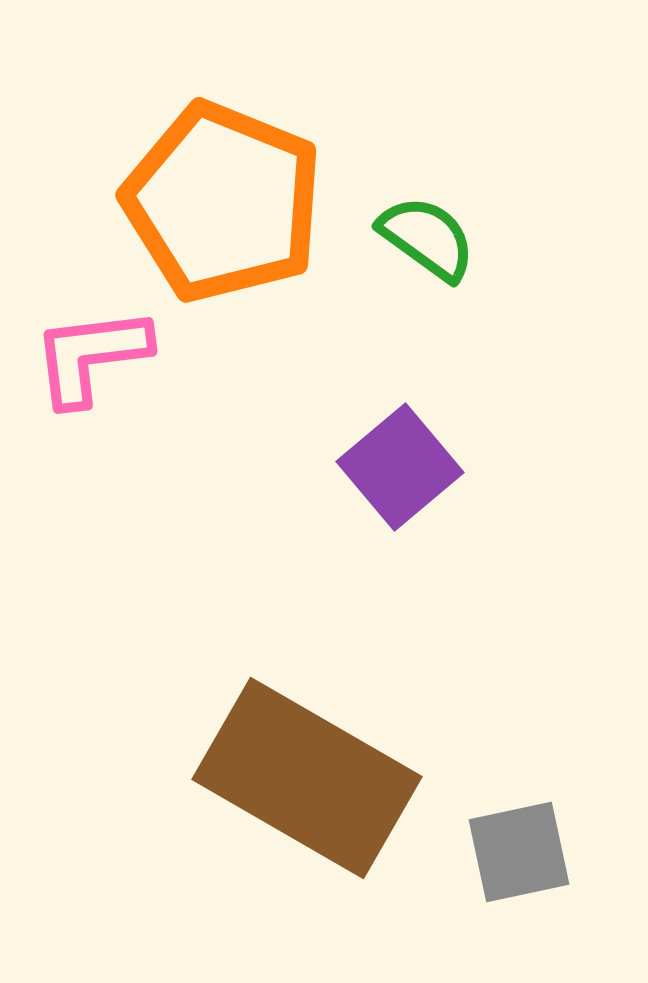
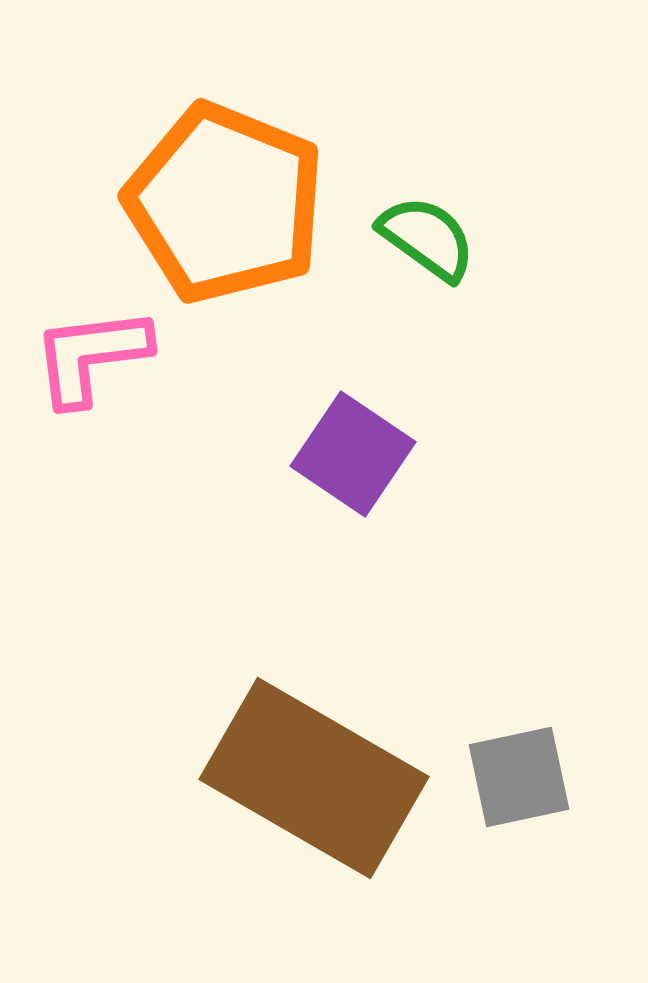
orange pentagon: moved 2 px right, 1 px down
purple square: moved 47 px left, 13 px up; rotated 16 degrees counterclockwise
brown rectangle: moved 7 px right
gray square: moved 75 px up
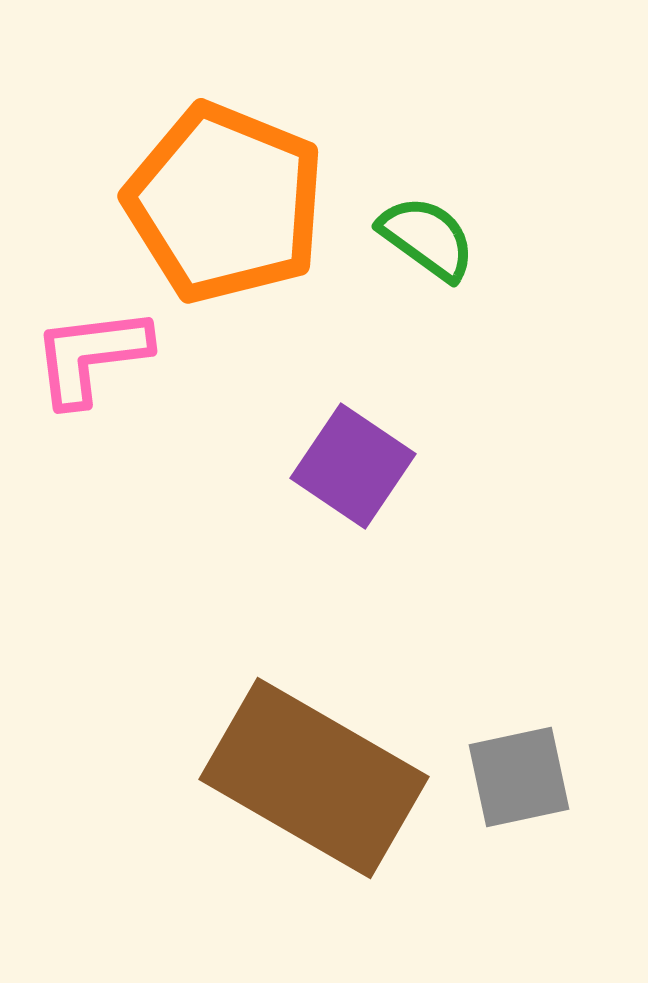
purple square: moved 12 px down
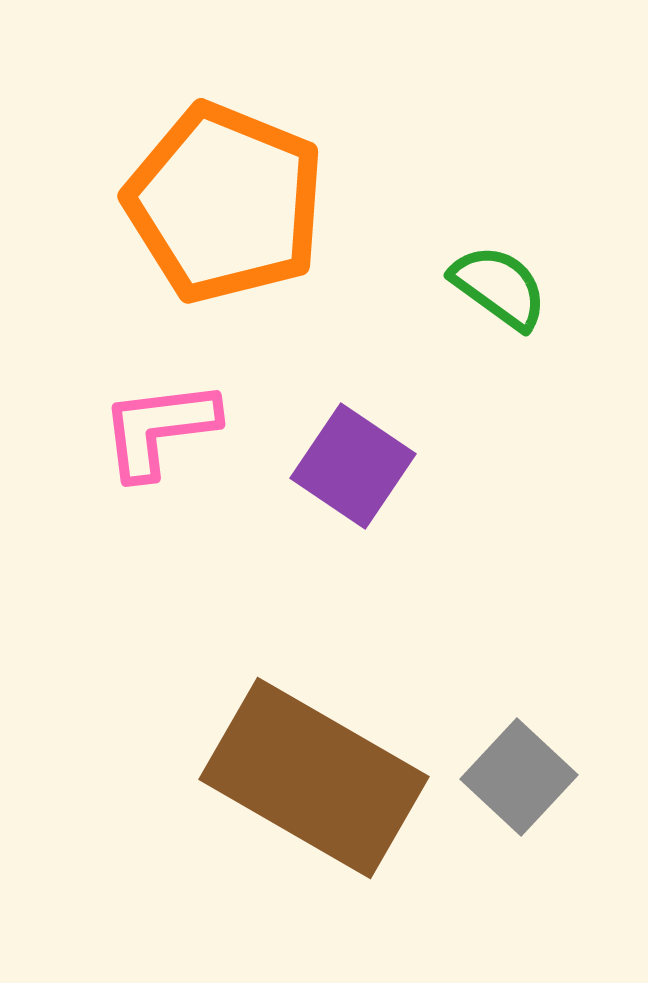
green semicircle: moved 72 px right, 49 px down
pink L-shape: moved 68 px right, 73 px down
gray square: rotated 35 degrees counterclockwise
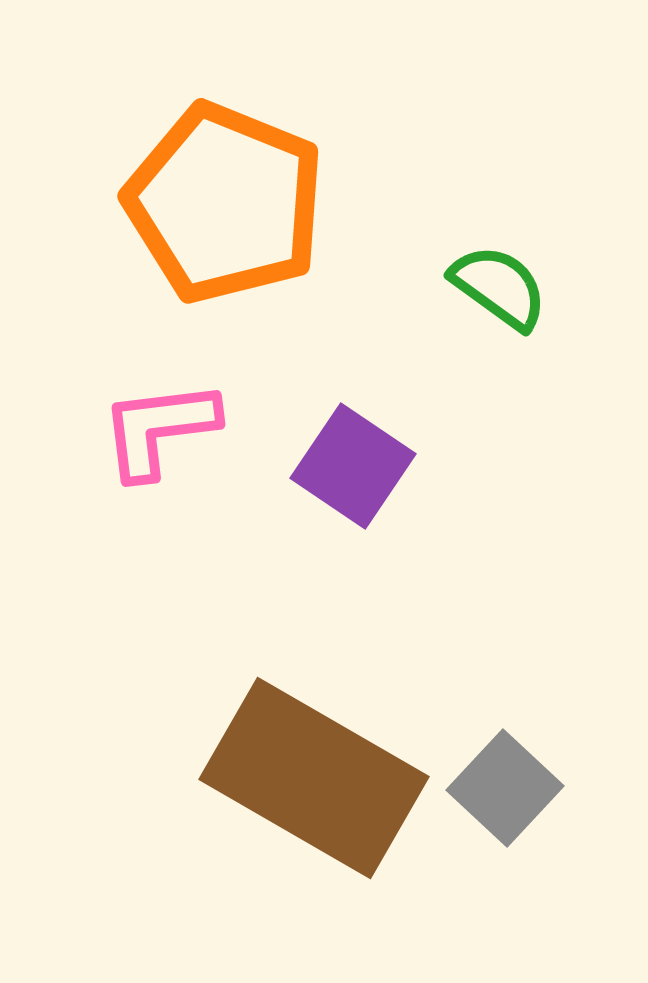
gray square: moved 14 px left, 11 px down
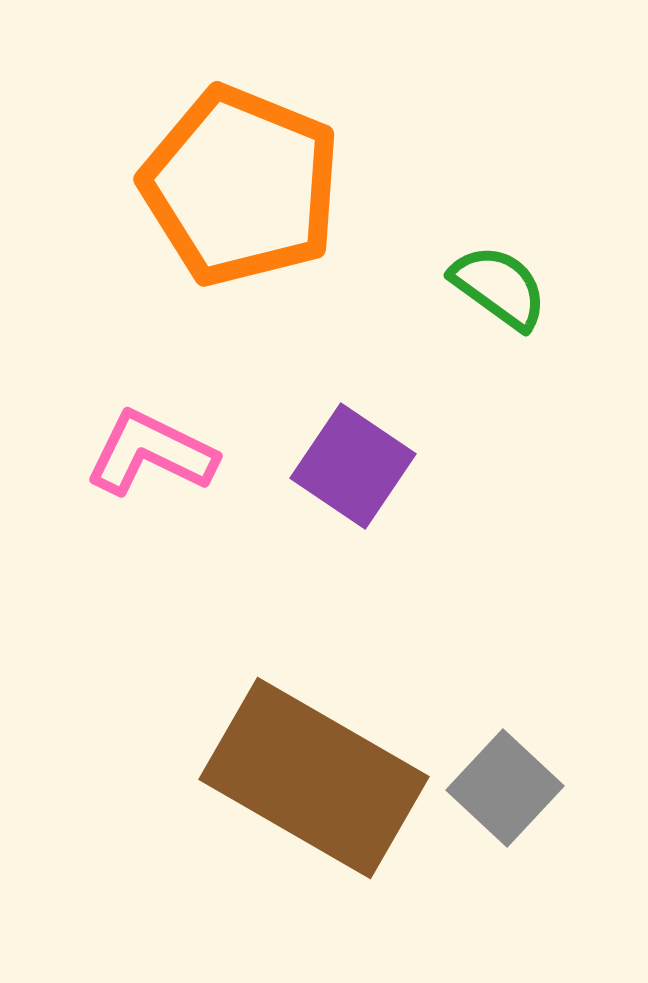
orange pentagon: moved 16 px right, 17 px up
pink L-shape: moved 8 px left, 24 px down; rotated 33 degrees clockwise
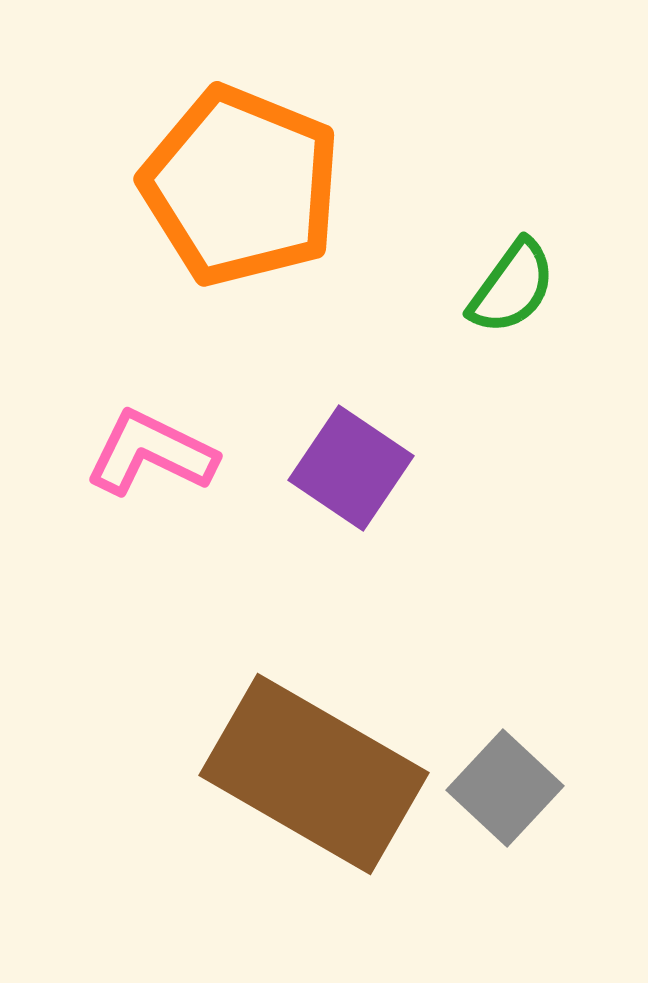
green semicircle: moved 13 px right; rotated 90 degrees clockwise
purple square: moved 2 px left, 2 px down
brown rectangle: moved 4 px up
